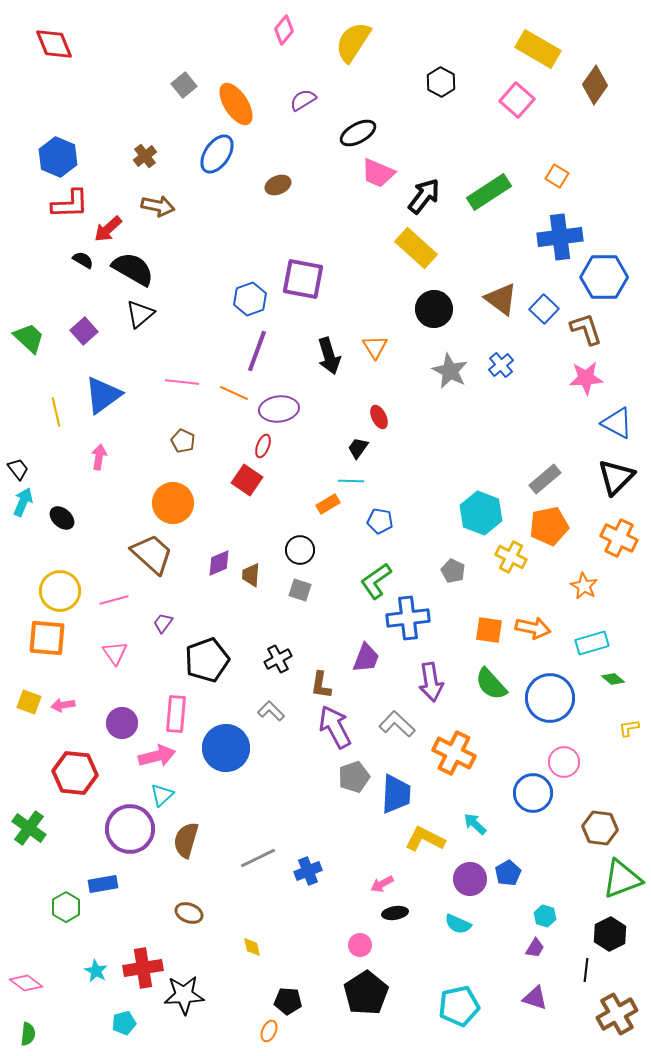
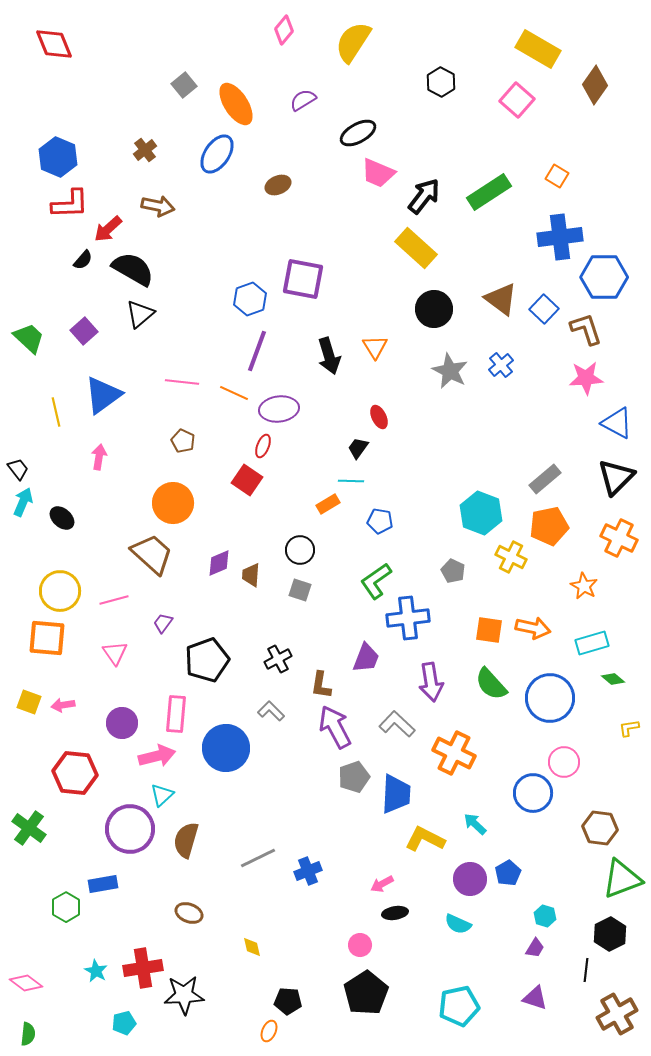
brown cross at (145, 156): moved 6 px up
black semicircle at (83, 260): rotated 100 degrees clockwise
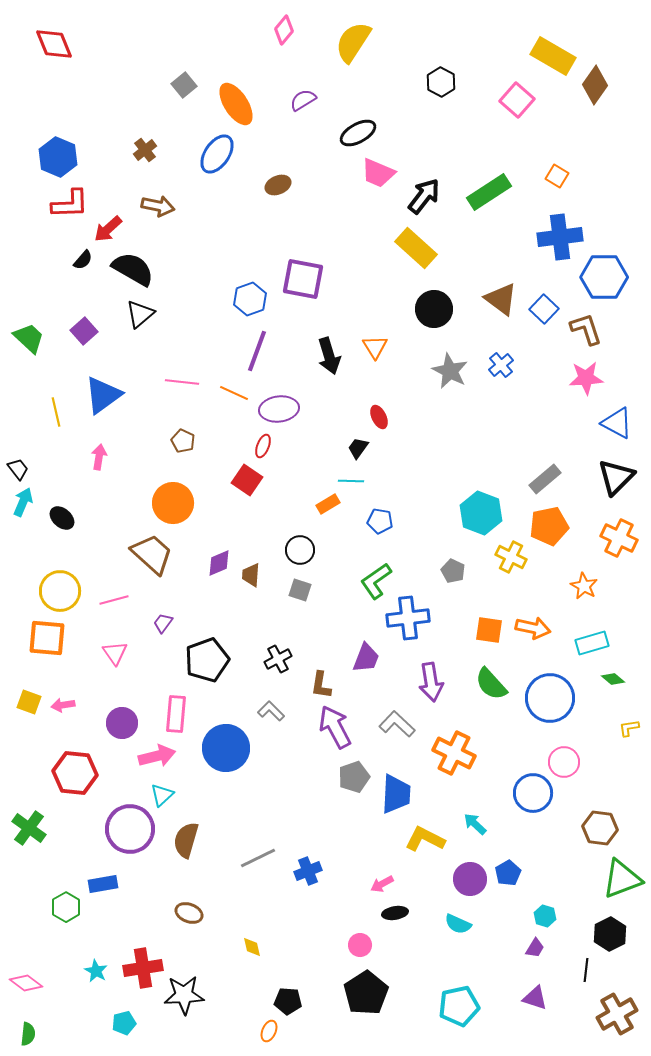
yellow rectangle at (538, 49): moved 15 px right, 7 px down
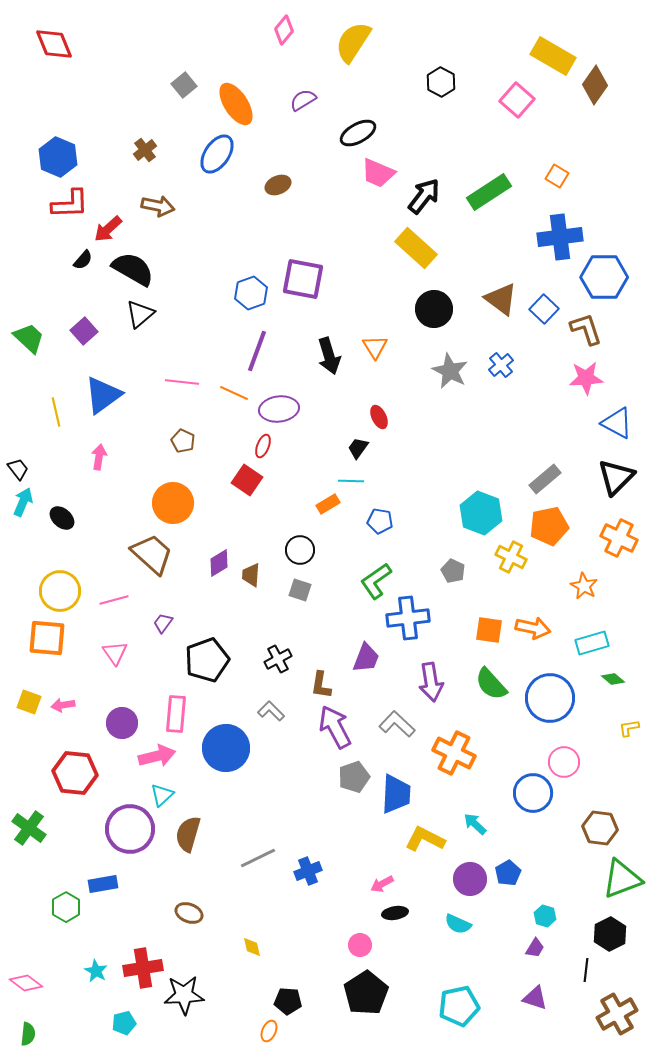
blue hexagon at (250, 299): moved 1 px right, 6 px up
purple diamond at (219, 563): rotated 8 degrees counterclockwise
brown semicircle at (186, 840): moved 2 px right, 6 px up
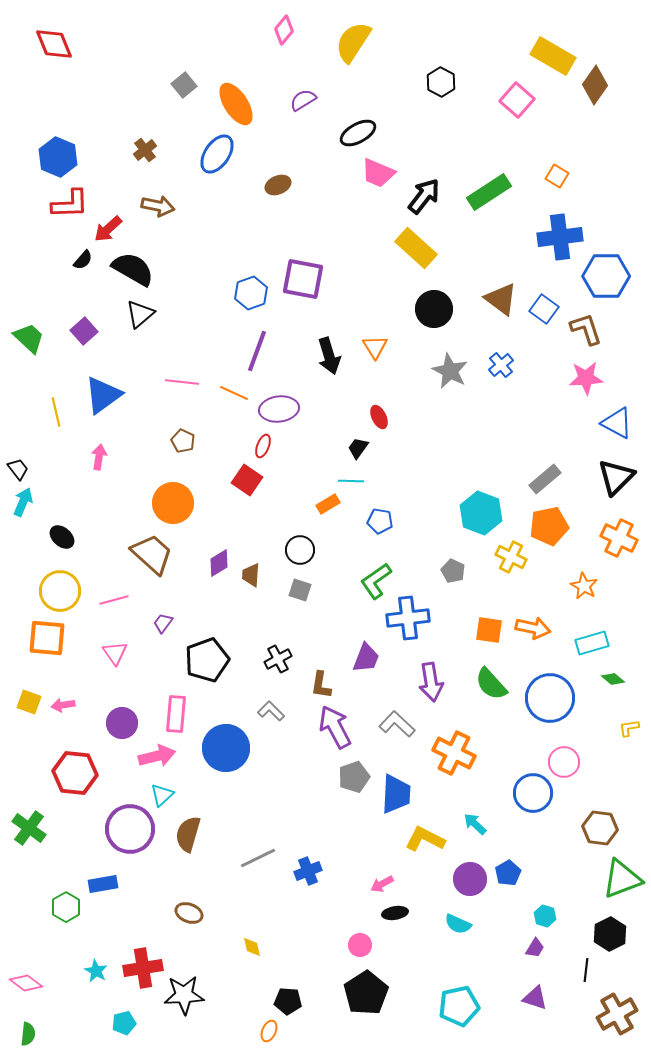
blue hexagon at (604, 277): moved 2 px right, 1 px up
blue square at (544, 309): rotated 8 degrees counterclockwise
black ellipse at (62, 518): moved 19 px down
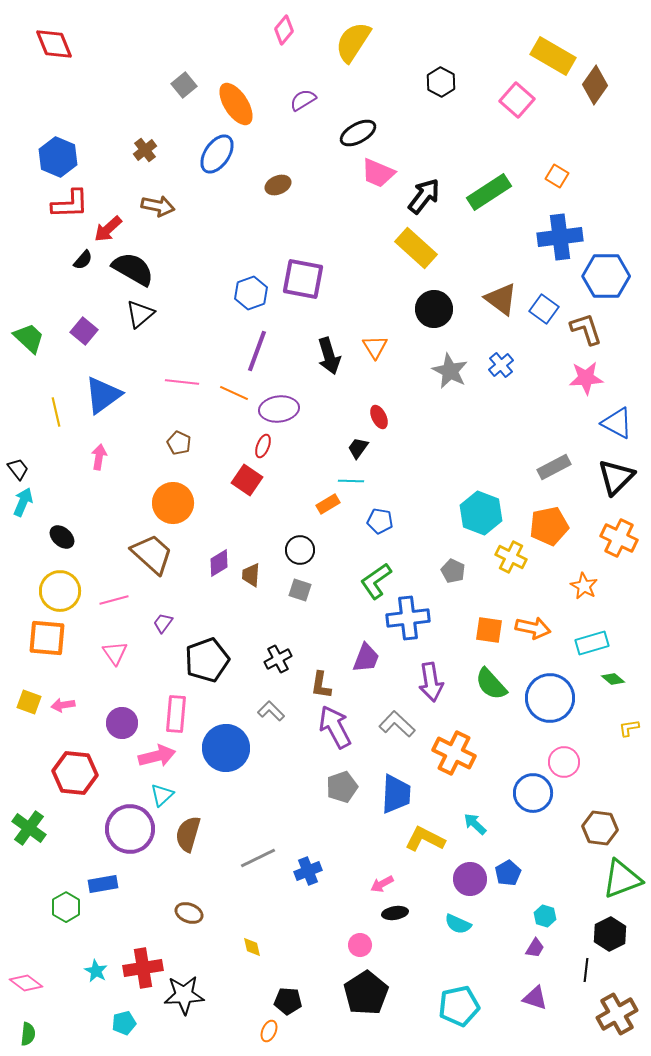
purple square at (84, 331): rotated 8 degrees counterclockwise
brown pentagon at (183, 441): moved 4 px left, 2 px down
gray rectangle at (545, 479): moved 9 px right, 12 px up; rotated 12 degrees clockwise
gray pentagon at (354, 777): moved 12 px left, 10 px down
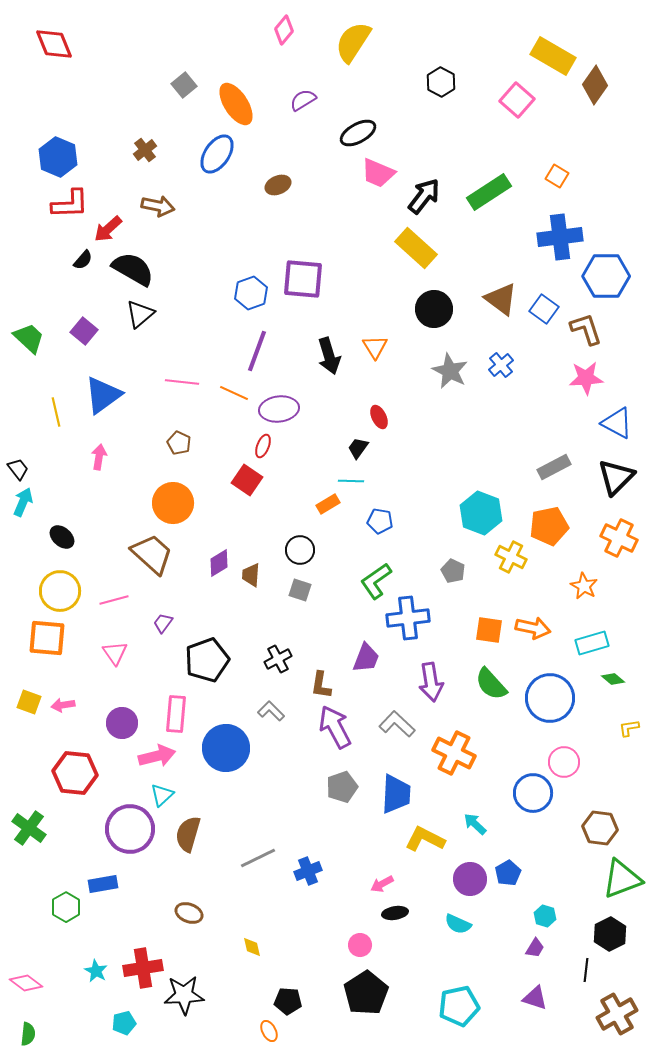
purple square at (303, 279): rotated 6 degrees counterclockwise
orange ellipse at (269, 1031): rotated 50 degrees counterclockwise
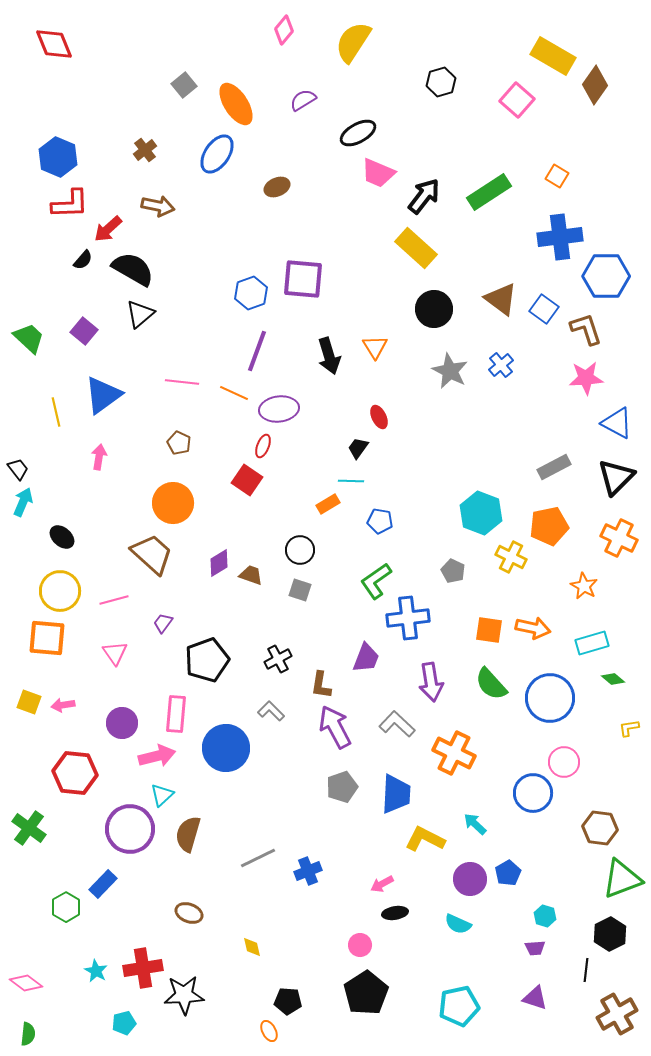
black hexagon at (441, 82): rotated 16 degrees clockwise
brown ellipse at (278, 185): moved 1 px left, 2 px down
brown trapezoid at (251, 575): rotated 105 degrees clockwise
blue rectangle at (103, 884): rotated 36 degrees counterclockwise
purple trapezoid at (535, 948): rotated 55 degrees clockwise
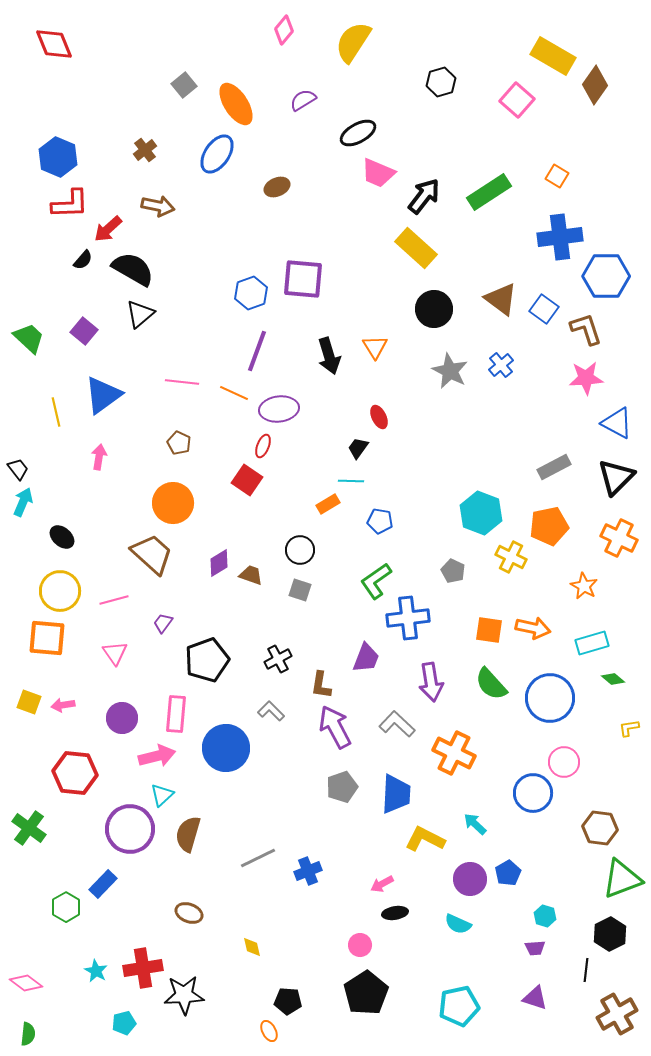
purple circle at (122, 723): moved 5 px up
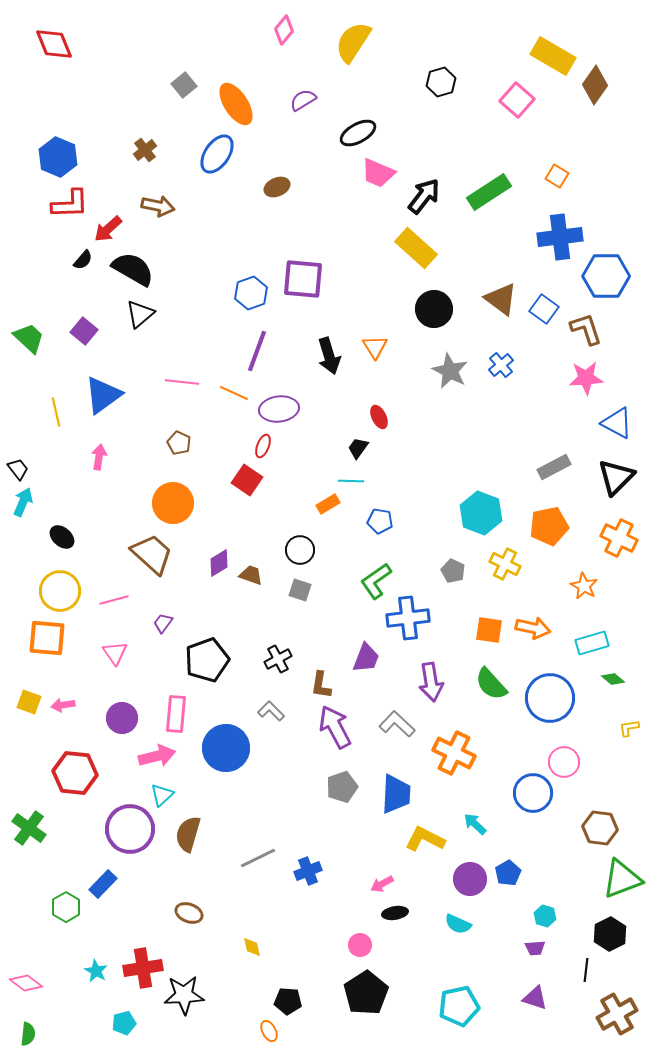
yellow cross at (511, 557): moved 6 px left, 7 px down
